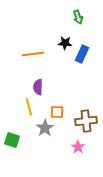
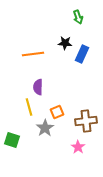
orange square: rotated 24 degrees counterclockwise
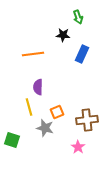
black star: moved 2 px left, 8 px up
brown cross: moved 1 px right, 1 px up
gray star: rotated 24 degrees counterclockwise
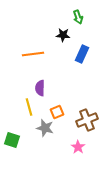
purple semicircle: moved 2 px right, 1 px down
brown cross: rotated 15 degrees counterclockwise
